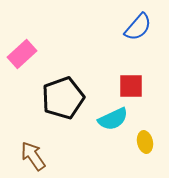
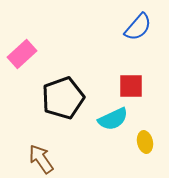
brown arrow: moved 8 px right, 3 px down
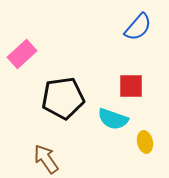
black pentagon: rotated 12 degrees clockwise
cyan semicircle: rotated 44 degrees clockwise
brown arrow: moved 5 px right
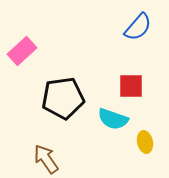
pink rectangle: moved 3 px up
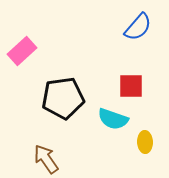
yellow ellipse: rotated 10 degrees clockwise
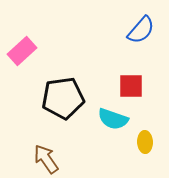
blue semicircle: moved 3 px right, 3 px down
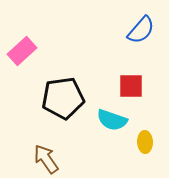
cyan semicircle: moved 1 px left, 1 px down
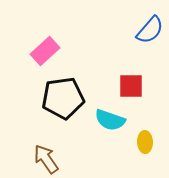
blue semicircle: moved 9 px right
pink rectangle: moved 23 px right
cyan semicircle: moved 2 px left
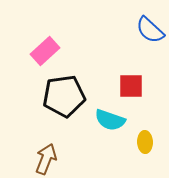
blue semicircle: rotated 92 degrees clockwise
black pentagon: moved 1 px right, 2 px up
brown arrow: rotated 56 degrees clockwise
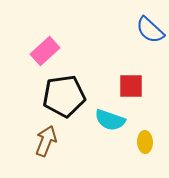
brown arrow: moved 18 px up
